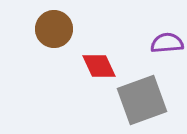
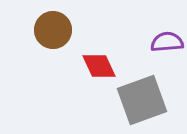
brown circle: moved 1 px left, 1 px down
purple semicircle: moved 1 px up
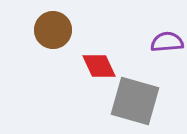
gray square: moved 7 px left, 1 px down; rotated 36 degrees clockwise
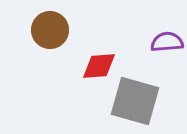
brown circle: moved 3 px left
red diamond: rotated 69 degrees counterclockwise
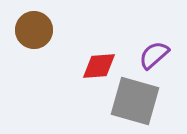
brown circle: moved 16 px left
purple semicircle: moved 13 px left, 13 px down; rotated 36 degrees counterclockwise
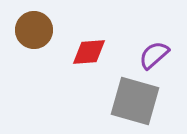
red diamond: moved 10 px left, 14 px up
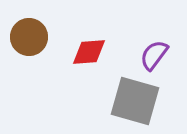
brown circle: moved 5 px left, 7 px down
purple semicircle: rotated 12 degrees counterclockwise
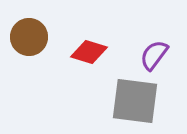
red diamond: rotated 21 degrees clockwise
gray square: rotated 9 degrees counterclockwise
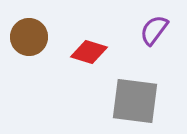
purple semicircle: moved 25 px up
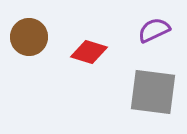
purple semicircle: rotated 28 degrees clockwise
gray square: moved 18 px right, 9 px up
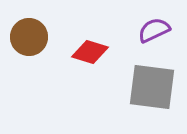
red diamond: moved 1 px right
gray square: moved 1 px left, 5 px up
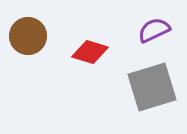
brown circle: moved 1 px left, 1 px up
gray square: rotated 24 degrees counterclockwise
